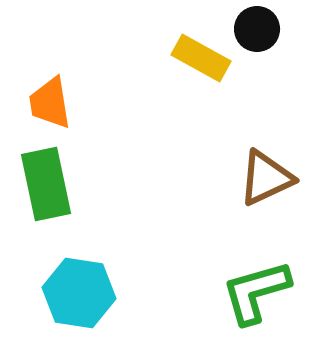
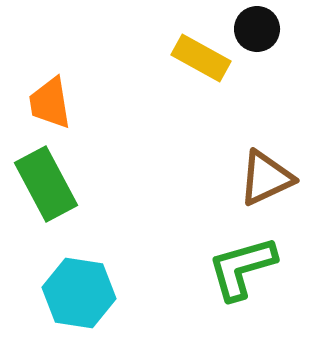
green rectangle: rotated 16 degrees counterclockwise
green L-shape: moved 14 px left, 24 px up
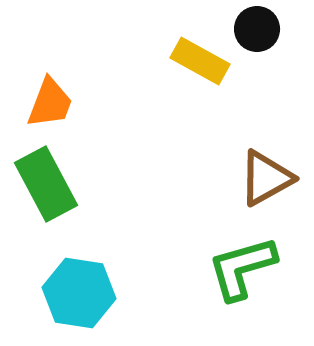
yellow rectangle: moved 1 px left, 3 px down
orange trapezoid: rotated 150 degrees counterclockwise
brown triangle: rotated 4 degrees counterclockwise
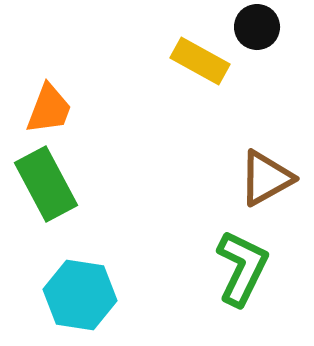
black circle: moved 2 px up
orange trapezoid: moved 1 px left, 6 px down
green L-shape: rotated 132 degrees clockwise
cyan hexagon: moved 1 px right, 2 px down
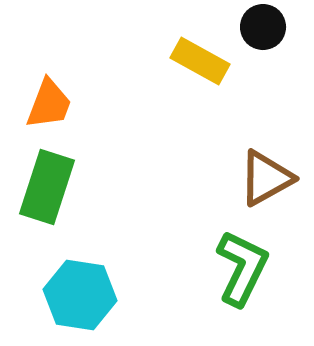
black circle: moved 6 px right
orange trapezoid: moved 5 px up
green rectangle: moved 1 px right, 3 px down; rotated 46 degrees clockwise
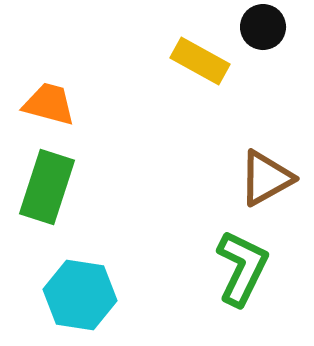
orange trapezoid: rotated 96 degrees counterclockwise
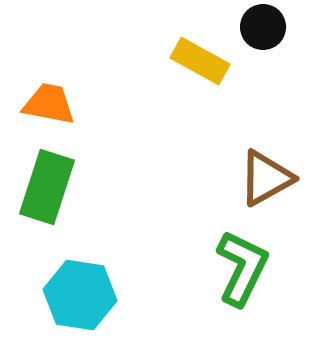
orange trapezoid: rotated 4 degrees counterclockwise
